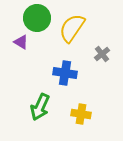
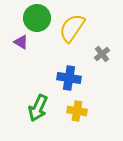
blue cross: moved 4 px right, 5 px down
green arrow: moved 2 px left, 1 px down
yellow cross: moved 4 px left, 3 px up
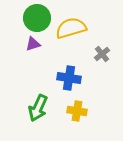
yellow semicircle: moved 1 px left; rotated 40 degrees clockwise
purple triangle: moved 12 px right, 2 px down; rotated 49 degrees counterclockwise
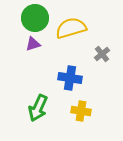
green circle: moved 2 px left
blue cross: moved 1 px right
yellow cross: moved 4 px right
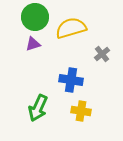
green circle: moved 1 px up
blue cross: moved 1 px right, 2 px down
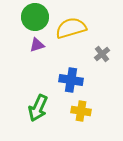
purple triangle: moved 4 px right, 1 px down
